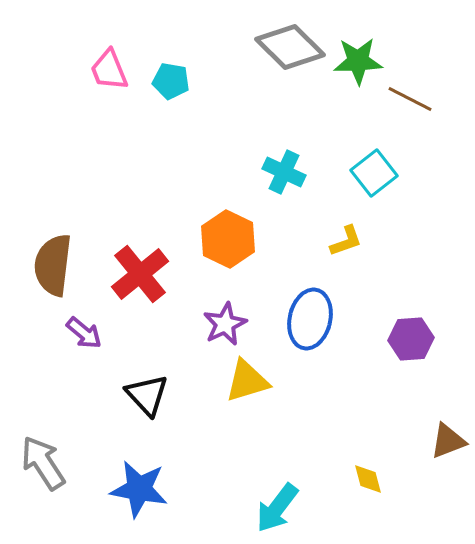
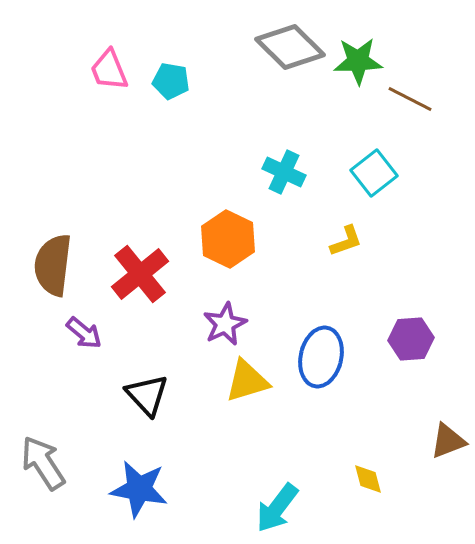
blue ellipse: moved 11 px right, 38 px down
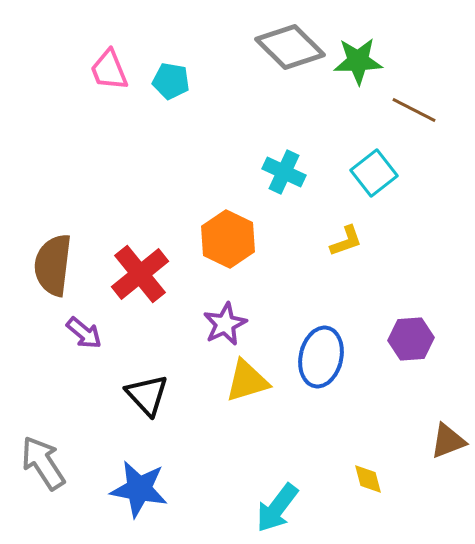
brown line: moved 4 px right, 11 px down
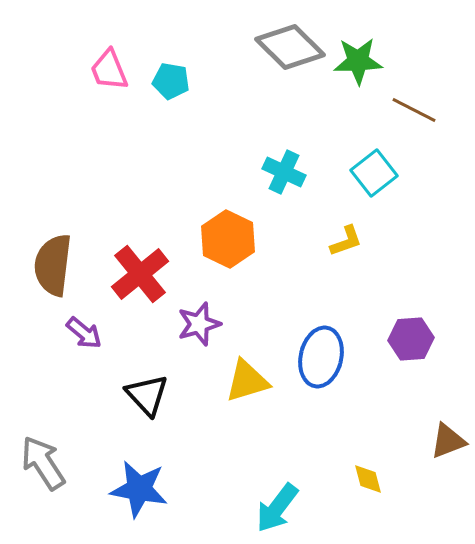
purple star: moved 26 px left; rotated 9 degrees clockwise
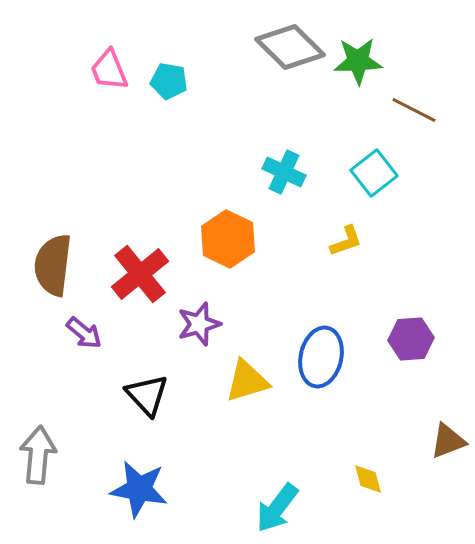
cyan pentagon: moved 2 px left
gray arrow: moved 5 px left, 8 px up; rotated 38 degrees clockwise
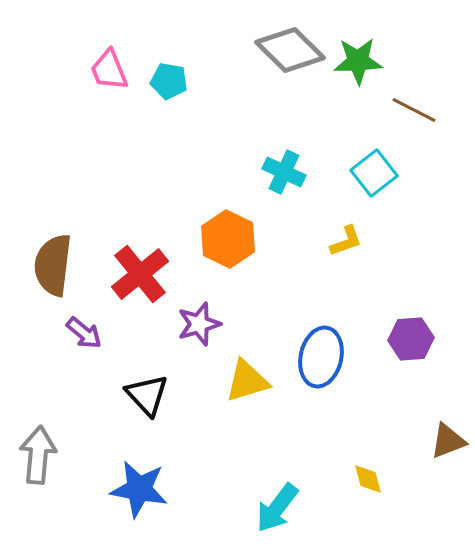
gray diamond: moved 3 px down
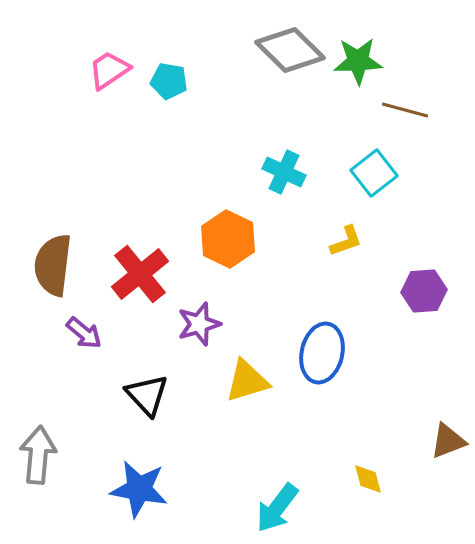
pink trapezoid: rotated 78 degrees clockwise
brown line: moved 9 px left; rotated 12 degrees counterclockwise
purple hexagon: moved 13 px right, 48 px up
blue ellipse: moved 1 px right, 4 px up
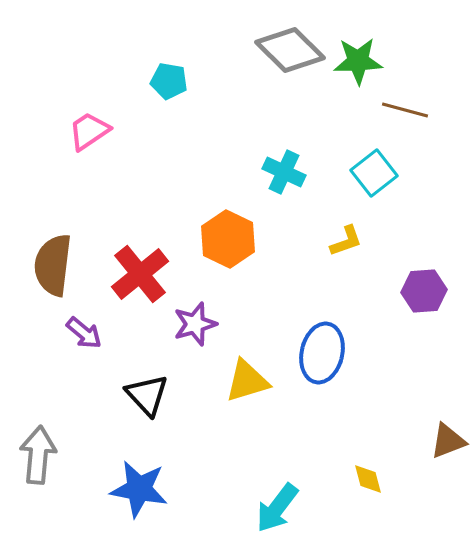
pink trapezoid: moved 20 px left, 61 px down
purple star: moved 4 px left
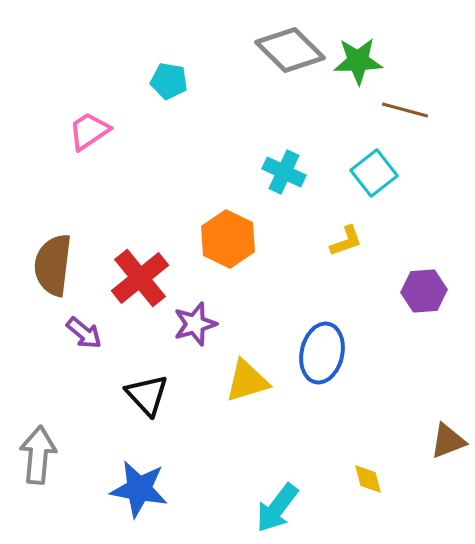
red cross: moved 4 px down
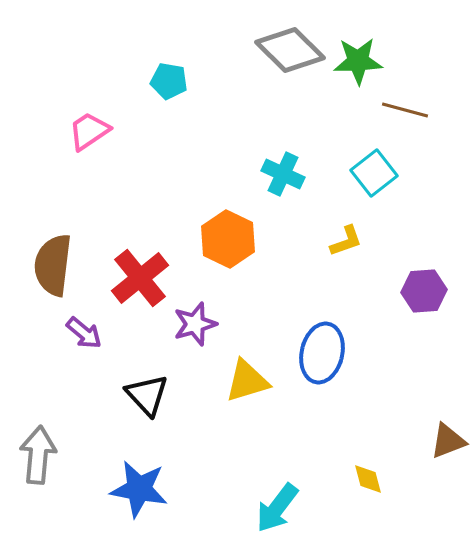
cyan cross: moved 1 px left, 2 px down
